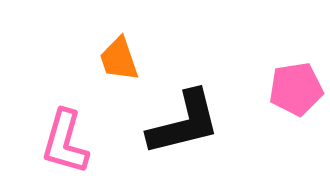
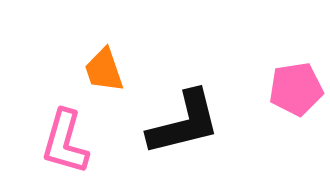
orange trapezoid: moved 15 px left, 11 px down
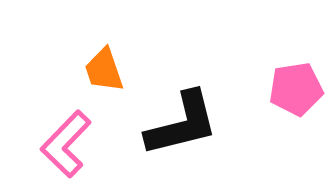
black L-shape: moved 2 px left, 1 px down
pink L-shape: moved 1 px right, 2 px down; rotated 28 degrees clockwise
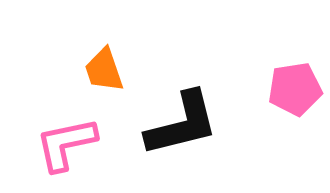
pink pentagon: moved 1 px left
pink L-shape: rotated 34 degrees clockwise
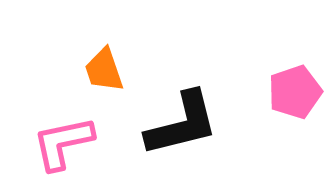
pink pentagon: moved 3 px down; rotated 10 degrees counterclockwise
pink L-shape: moved 3 px left, 1 px up
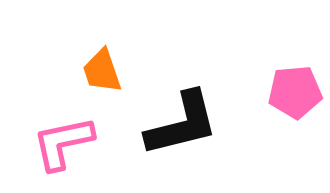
orange trapezoid: moved 2 px left, 1 px down
pink pentagon: rotated 14 degrees clockwise
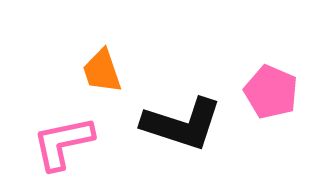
pink pentagon: moved 24 px left; rotated 28 degrees clockwise
black L-shape: rotated 32 degrees clockwise
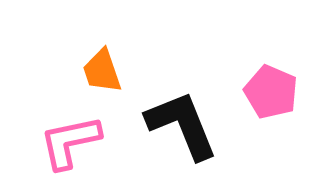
black L-shape: moved 1 px down; rotated 130 degrees counterclockwise
pink L-shape: moved 7 px right, 1 px up
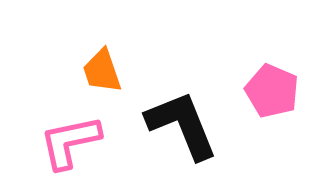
pink pentagon: moved 1 px right, 1 px up
